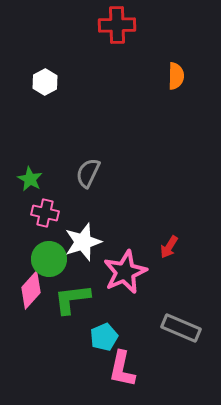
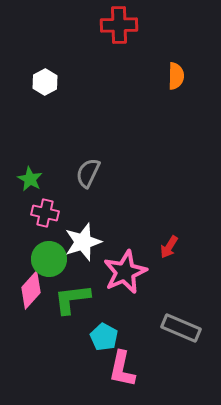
red cross: moved 2 px right
cyan pentagon: rotated 20 degrees counterclockwise
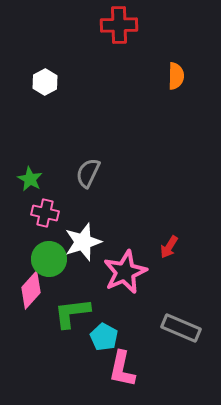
green L-shape: moved 14 px down
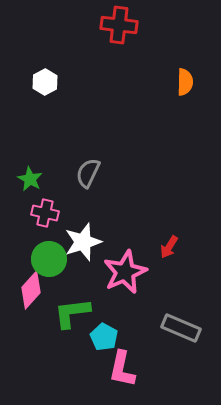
red cross: rotated 9 degrees clockwise
orange semicircle: moved 9 px right, 6 px down
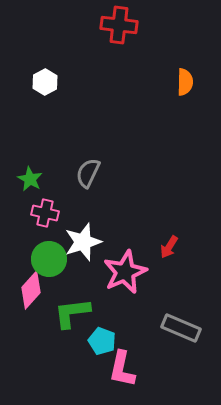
cyan pentagon: moved 2 px left, 4 px down; rotated 8 degrees counterclockwise
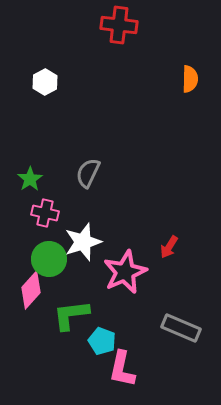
orange semicircle: moved 5 px right, 3 px up
green star: rotated 10 degrees clockwise
green L-shape: moved 1 px left, 2 px down
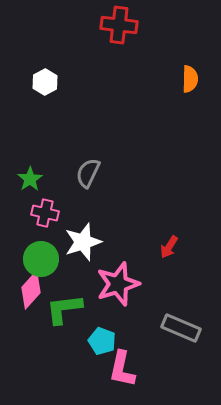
green circle: moved 8 px left
pink star: moved 7 px left, 12 px down; rotated 6 degrees clockwise
green L-shape: moved 7 px left, 6 px up
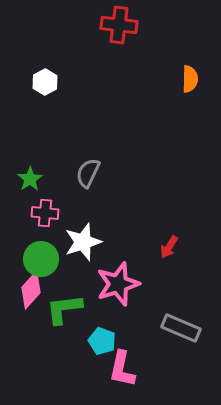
pink cross: rotated 8 degrees counterclockwise
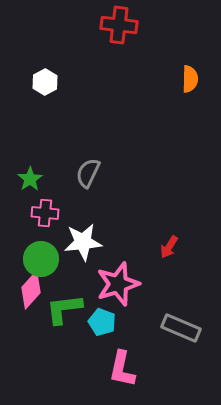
white star: rotated 12 degrees clockwise
cyan pentagon: moved 19 px up
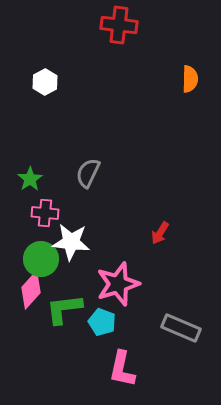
white star: moved 12 px left; rotated 12 degrees clockwise
red arrow: moved 9 px left, 14 px up
